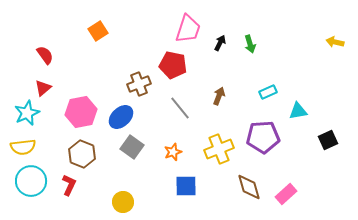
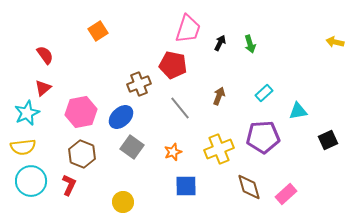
cyan rectangle: moved 4 px left, 1 px down; rotated 18 degrees counterclockwise
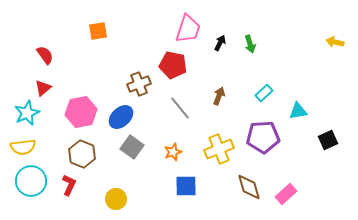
orange square: rotated 24 degrees clockwise
yellow circle: moved 7 px left, 3 px up
